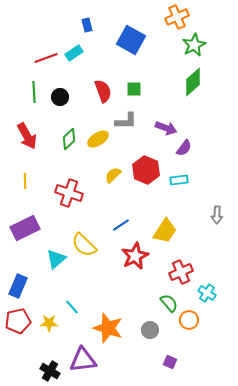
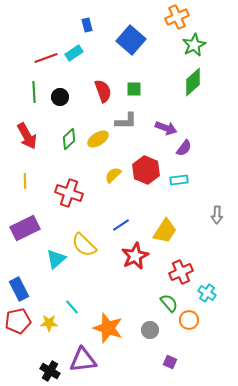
blue square at (131, 40): rotated 12 degrees clockwise
blue rectangle at (18, 286): moved 1 px right, 3 px down; rotated 50 degrees counterclockwise
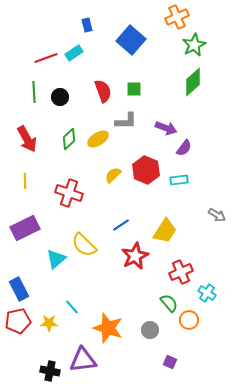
red arrow at (27, 136): moved 3 px down
gray arrow at (217, 215): rotated 60 degrees counterclockwise
black cross at (50, 371): rotated 18 degrees counterclockwise
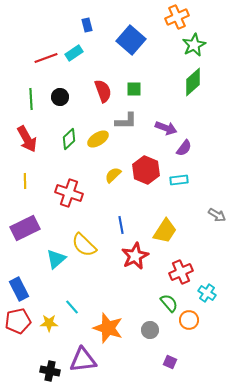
green line at (34, 92): moved 3 px left, 7 px down
blue line at (121, 225): rotated 66 degrees counterclockwise
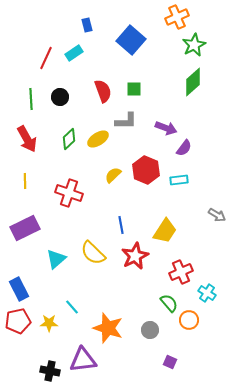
red line at (46, 58): rotated 45 degrees counterclockwise
yellow semicircle at (84, 245): moved 9 px right, 8 px down
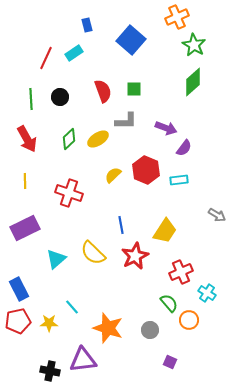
green star at (194, 45): rotated 15 degrees counterclockwise
